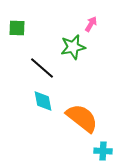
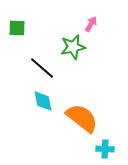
cyan cross: moved 2 px right, 2 px up
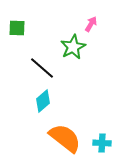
green star: rotated 15 degrees counterclockwise
cyan diamond: rotated 60 degrees clockwise
orange semicircle: moved 17 px left, 20 px down
cyan cross: moved 3 px left, 6 px up
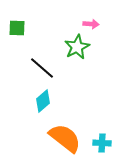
pink arrow: rotated 63 degrees clockwise
green star: moved 4 px right
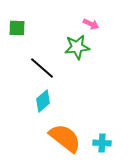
pink arrow: rotated 21 degrees clockwise
green star: rotated 20 degrees clockwise
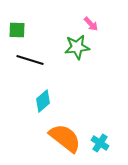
pink arrow: rotated 21 degrees clockwise
green square: moved 2 px down
black line: moved 12 px left, 8 px up; rotated 24 degrees counterclockwise
cyan cross: moved 2 px left; rotated 30 degrees clockwise
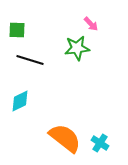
green star: moved 1 px down
cyan diamond: moved 23 px left; rotated 15 degrees clockwise
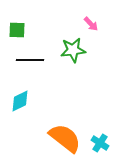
green star: moved 4 px left, 2 px down
black line: rotated 16 degrees counterclockwise
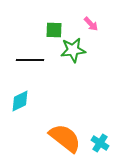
green square: moved 37 px right
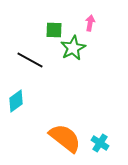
pink arrow: moved 1 px left, 1 px up; rotated 126 degrees counterclockwise
green star: moved 2 px up; rotated 20 degrees counterclockwise
black line: rotated 28 degrees clockwise
cyan diamond: moved 4 px left; rotated 10 degrees counterclockwise
